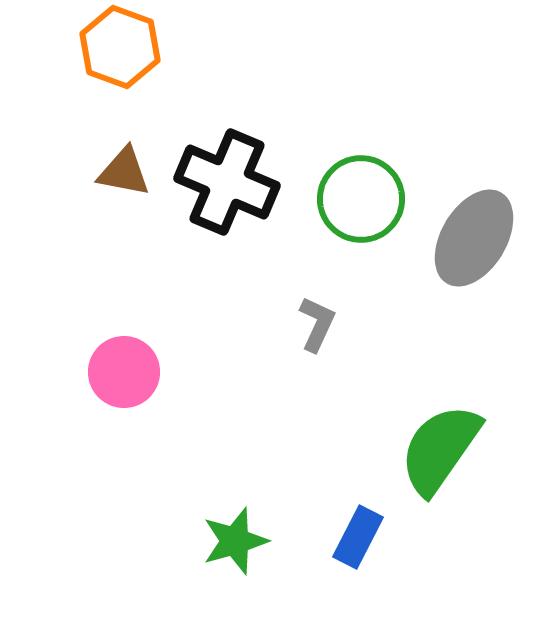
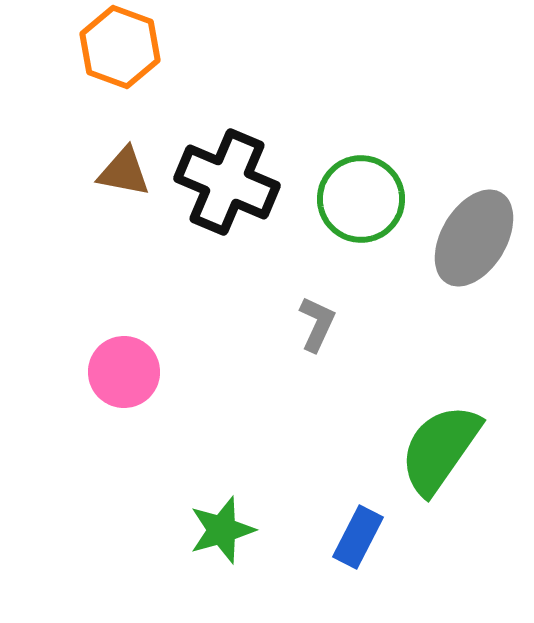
green star: moved 13 px left, 11 px up
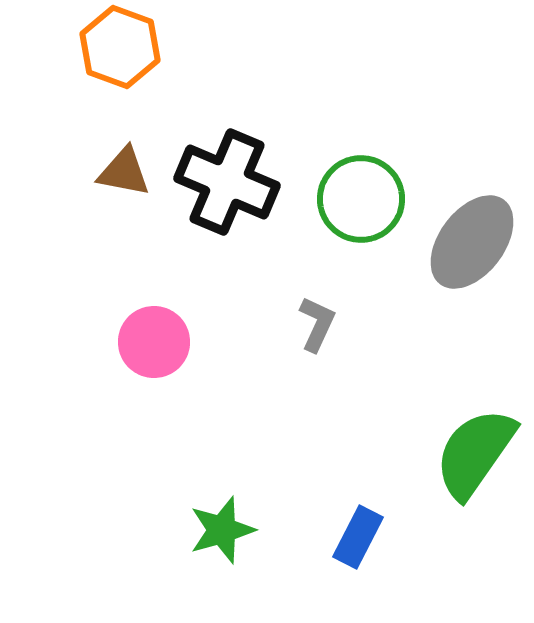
gray ellipse: moved 2 px left, 4 px down; rotated 6 degrees clockwise
pink circle: moved 30 px right, 30 px up
green semicircle: moved 35 px right, 4 px down
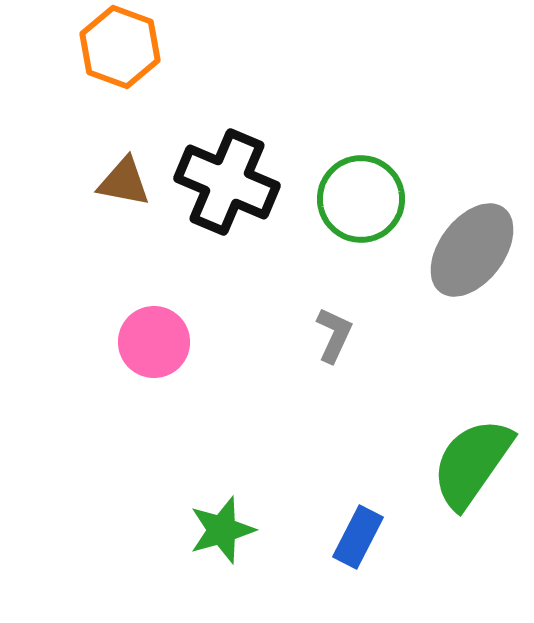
brown triangle: moved 10 px down
gray ellipse: moved 8 px down
gray L-shape: moved 17 px right, 11 px down
green semicircle: moved 3 px left, 10 px down
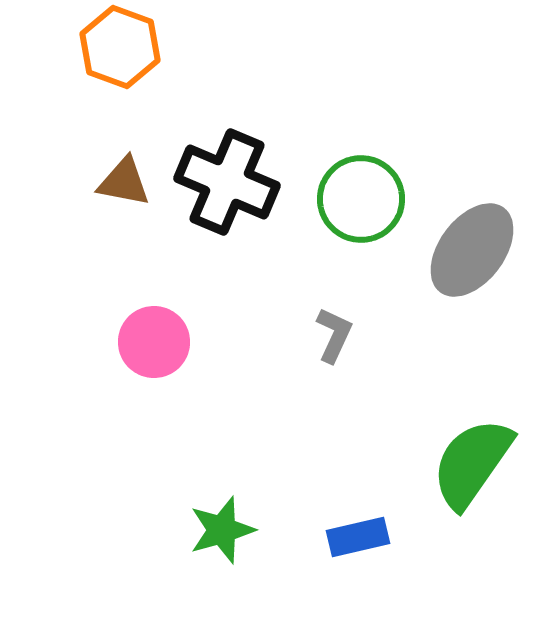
blue rectangle: rotated 50 degrees clockwise
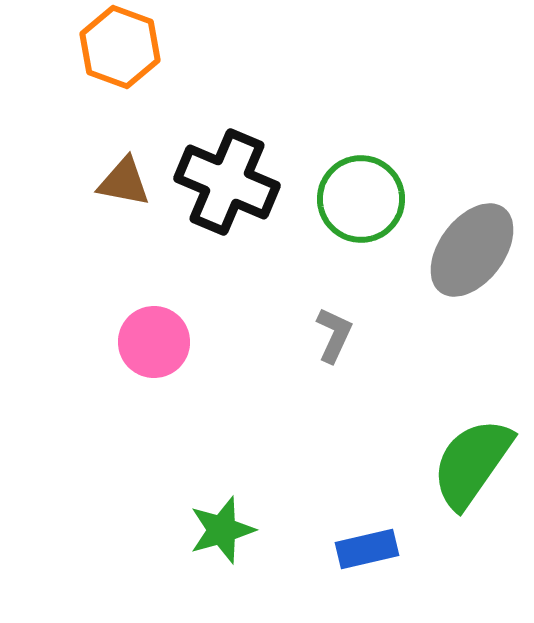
blue rectangle: moved 9 px right, 12 px down
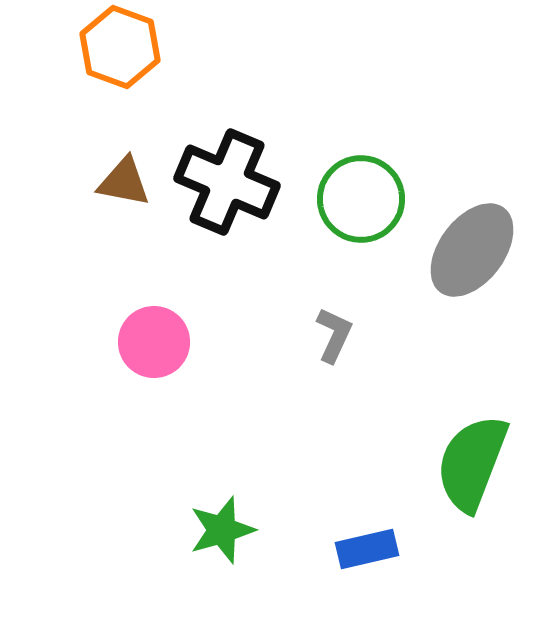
green semicircle: rotated 14 degrees counterclockwise
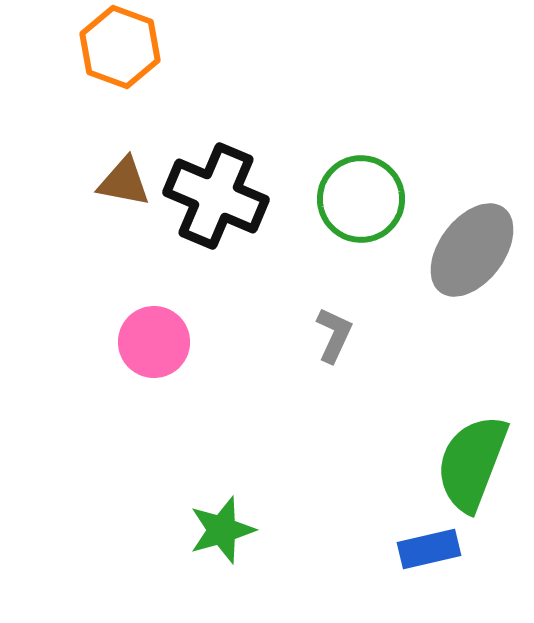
black cross: moved 11 px left, 14 px down
blue rectangle: moved 62 px right
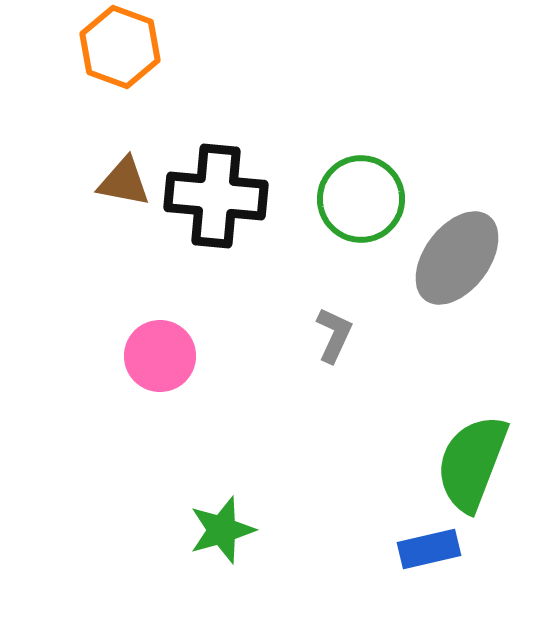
black cross: rotated 18 degrees counterclockwise
gray ellipse: moved 15 px left, 8 px down
pink circle: moved 6 px right, 14 px down
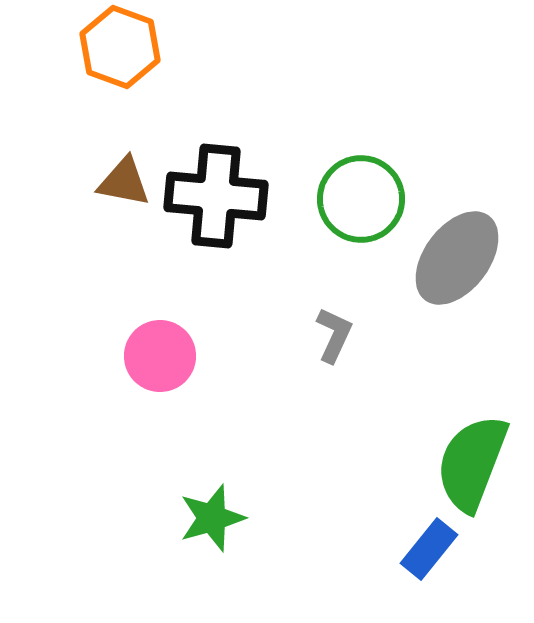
green star: moved 10 px left, 12 px up
blue rectangle: rotated 38 degrees counterclockwise
